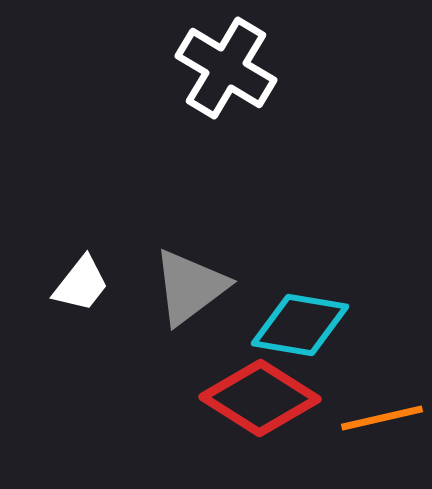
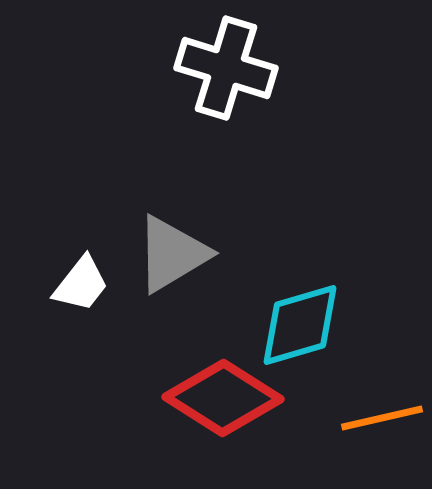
white cross: rotated 14 degrees counterclockwise
gray triangle: moved 18 px left, 33 px up; rotated 6 degrees clockwise
cyan diamond: rotated 26 degrees counterclockwise
red diamond: moved 37 px left
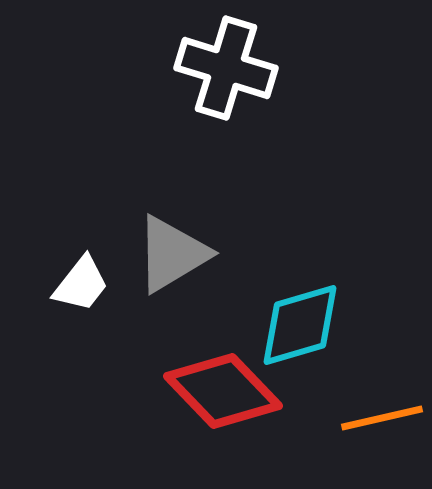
red diamond: moved 7 px up; rotated 14 degrees clockwise
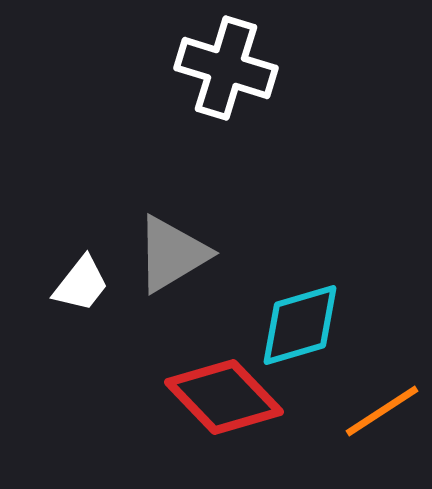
red diamond: moved 1 px right, 6 px down
orange line: moved 7 px up; rotated 20 degrees counterclockwise
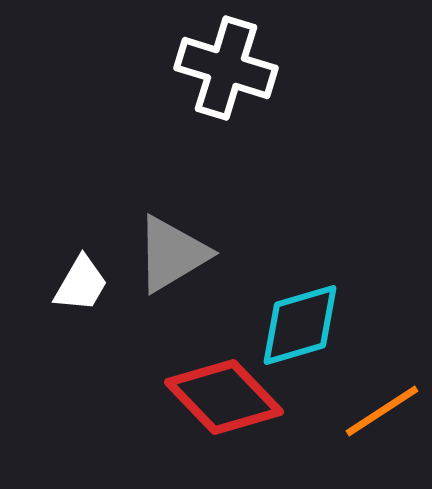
white trapezoid: rotated 8 degrees counterclockwise
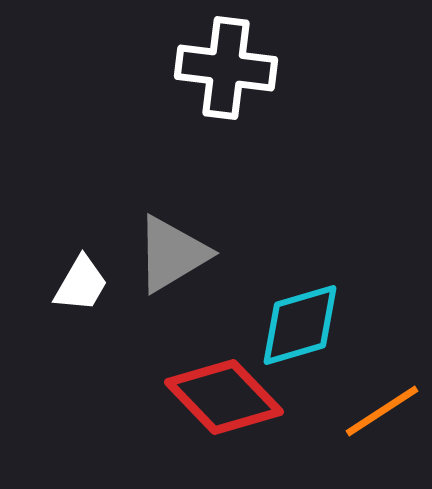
white cross: rotated 10 degrees counterclockwise
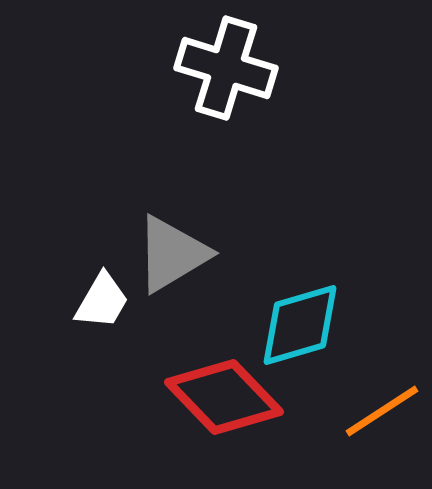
white cross: rotated 10 degrees clockwise
white trapezoid: moved 21 px right, 17 px down
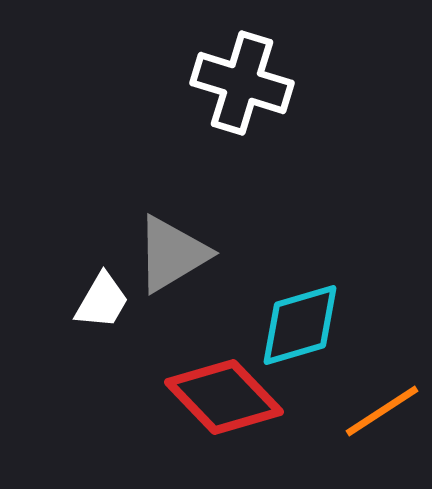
white cross: moved 16 px right, 15 px down
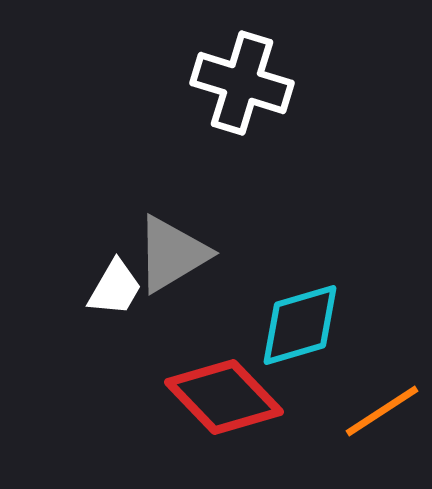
white trapezoid: moved 13 px right, 13 px up
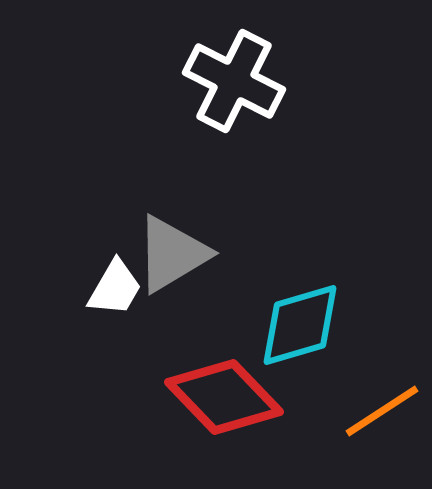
white cross: moved 8 px left, 2 px up; rotated 10 degrees clockwise
